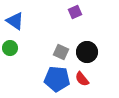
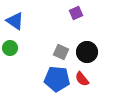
purple square: moved 1 px right, 1 px down
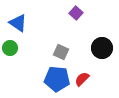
purple square: rotated 24 degrees counterclockwise
blue triangle: moved 3 px right, 2 px down
black circle: moved 15 px right, 4 px up
red semicircle: rotated 84 degrees clockwise
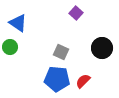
green circle: moved 1 px up
red semicircle: moved 1 px right, 2 px down
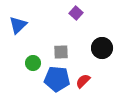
blue triangle: moved 2 px down; rotated 42 degrees clockwise
green circle: moved 23 px right, 16 px down
gray square: rotated 28 degrees counterclockwise
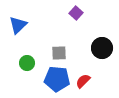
gray square: moved 2 px left, 1 px down
green circle: moved 6 px left
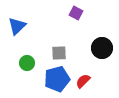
purple square: rotated 16 degrees counterclockwise
blue triangle: moved 1 px left, 1 px down
blue pentagon: rotated 20 degrees counterclockwise
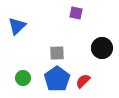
purple square: rotated 16 degrees counterclockwise
gray square: moved 2 px left
green circle: moved 4 px left, 15 px down
blue pentagon: rotated 20 degrees counterclockwise
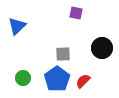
gray square: moved 6 px right, 1 px down
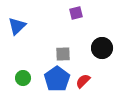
purple square: rotated 24 degrees counterclockwise
